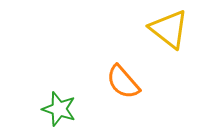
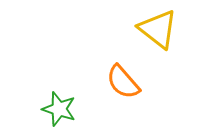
yellow triangle: moved 11 px left
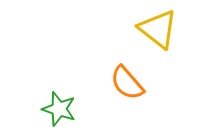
orange semicircle: moved 4 px right, 1 px down
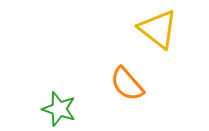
orange semicircle: moved 1 px down
